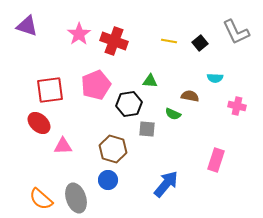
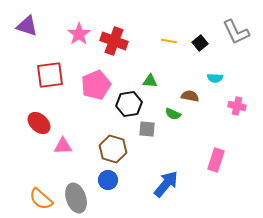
red square: moved 15 px up
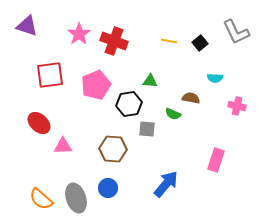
brown semicircle: moved 1 px right, 2 px down
brown hexagon: rotated 12 degrees counterclockwise
blue circle: moved 8 px down
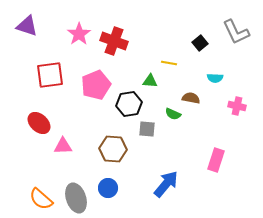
yellow line: moved 22 px down
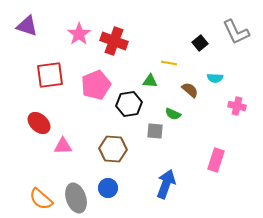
brown semicircle: moved 1 px left, 8 px up; rotated 30 degrees clockwise
gray square: moved 8 px right, 2 px down
blue arrow: rotated 20 degrees counterclockwise
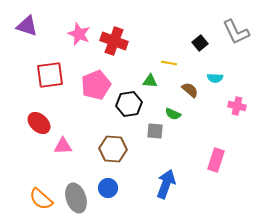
pink star: rotated 15 degrees counterclockwise
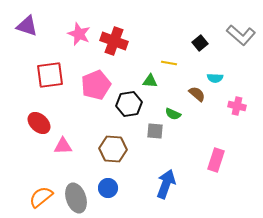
gray L-shape: moved 5 px right, 3 px down; rotated 24 degrees counterclockwise
brown semicircle: moved 7 px right, 4 px down
orange semicircle: moved 2 px up; rotated 100 degrees clockwise
